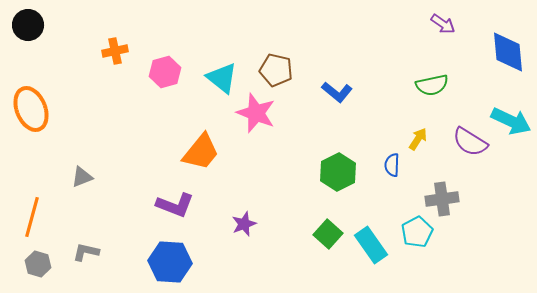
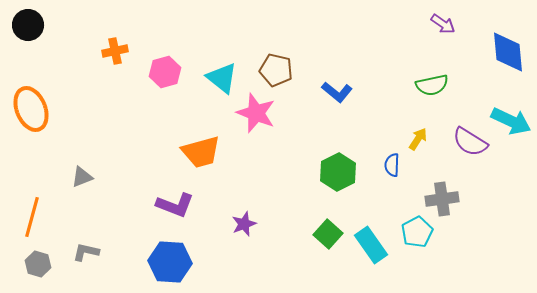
orange trapezoid: rotated 36 degrees clockwise
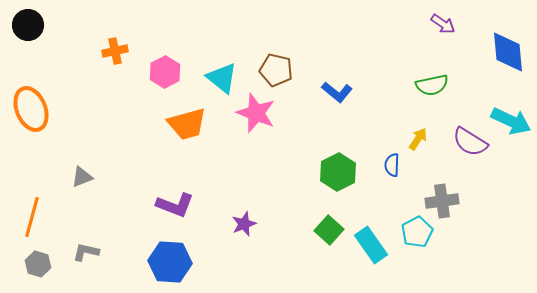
pink hexagon: rotated 12 degrees counterclockwise
orange trapezoid: moved 14 px left, 28 px up
gray cross: moved 2 px down
green square: moved 1 px right, 4 px up
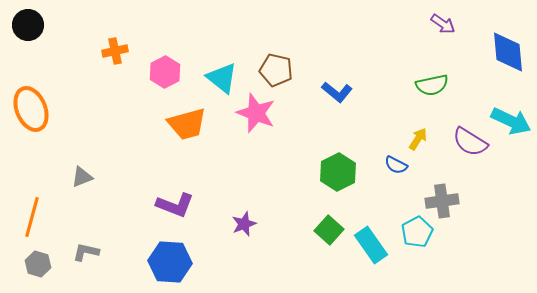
blue semicircle: moved 4 px right; rotated 65 degrees counterclockwise
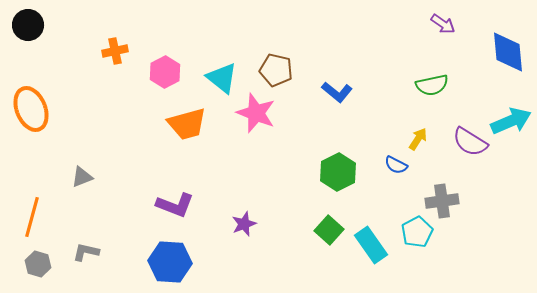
cyan arrow: rotated 48 degrees counterclockwise
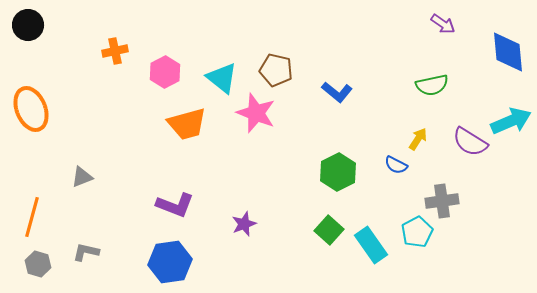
blue hexagon: rotated 12 degrees counterclockwise
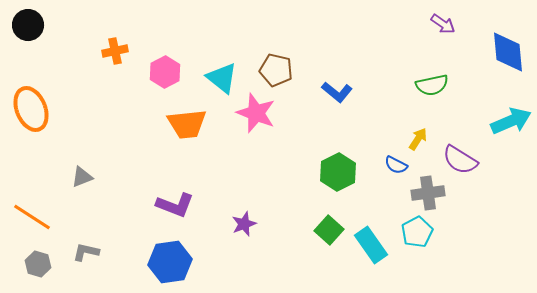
orange trapezoid: rotated 9 degrees clockwise
purple semicircle: moved 10 px left, 18 px down
gray cross: moved 14 px left, 8 px up
orange line: rotated 72 degrees counterclockwise
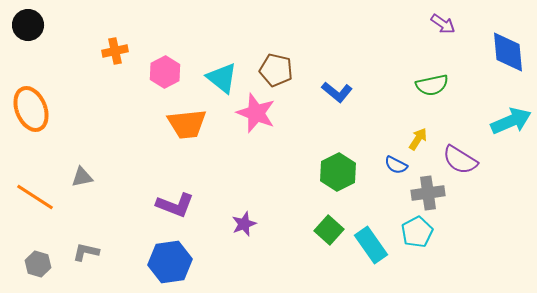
gray triangle: rotated 10 degrees clockwise
orange line: moved 3 px right, 20 px up
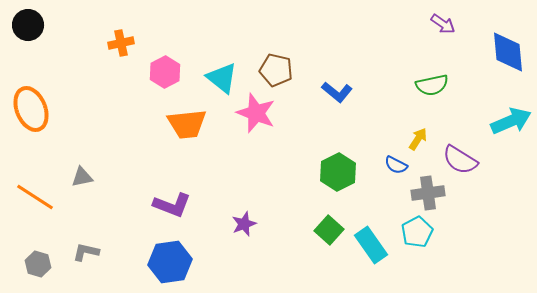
orange cross: moved 6 px right, 8 px up
purple L-shape: moved 3 px left
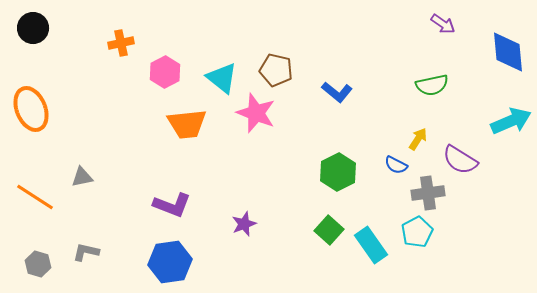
black circle: moved 5 px right, 3 px down
